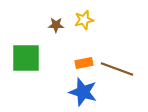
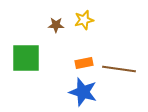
brown line: moved 2 px right; rotated 12 degrees counterclockwise
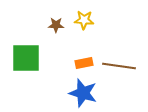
yellow star: rotated 18 degrees clockwise
brown line: moved 3 px up
blue star: moved 1 px down
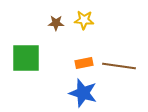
brown star: moved 2 px up
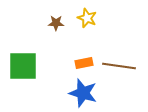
yellow star: moved 3 px right, 2 px up; rotated 18 degrees clockwise
green square: moved 3 px left, 8 px down
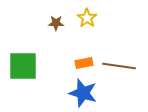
yellow star: rotated 12 degrees clockwise
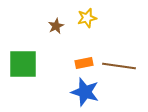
yellow star: rotated 24 degrees clockwise
brown star: moved 3 px down; rotated 28 degrees counterclockwise
green square: moved 2 px up
blue star: moved 2 px right, 1 px up
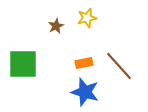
brown line: rotated 40 degrees clockwise
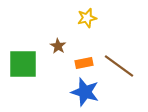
brown star: moved 2 px right, 20 px down; rotated 14 degrees counterclockwise
brown line: rotated 12 degrees counterclockwise
